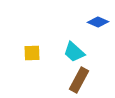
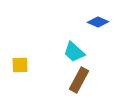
yellow square: moved 12 px left, 12 px down
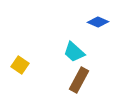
yellow square: rotated 36 degrees clockwise
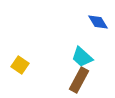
blue diamond: rotated 35 degrees clockwise
cyan trapezoid: moved 8 px right, 5 px down
